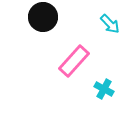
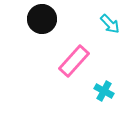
black circle: moved 1 px left, 2 px down
cyan cross: moved 2 px down
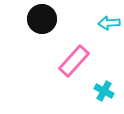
cyan arrow: moved 1 px left, 1 px up; rotated 130 degrees clockwise
